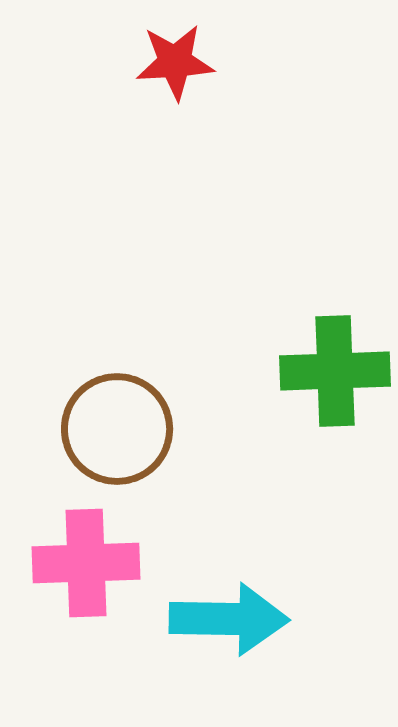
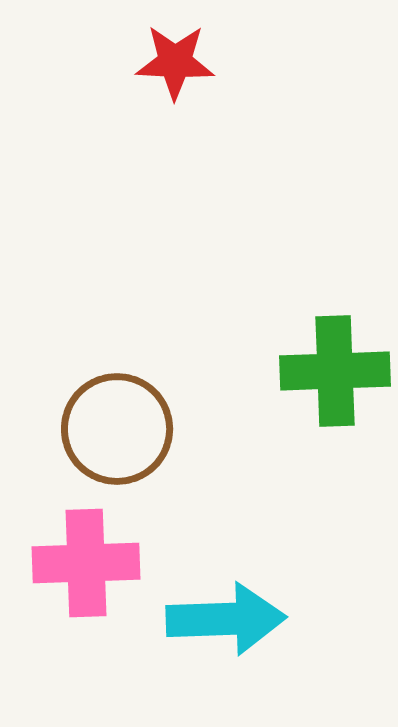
red star: rotated 6 degrees clockwise
cyan arrow: moved 3 px left; rotated 3 degrees counterclockwise
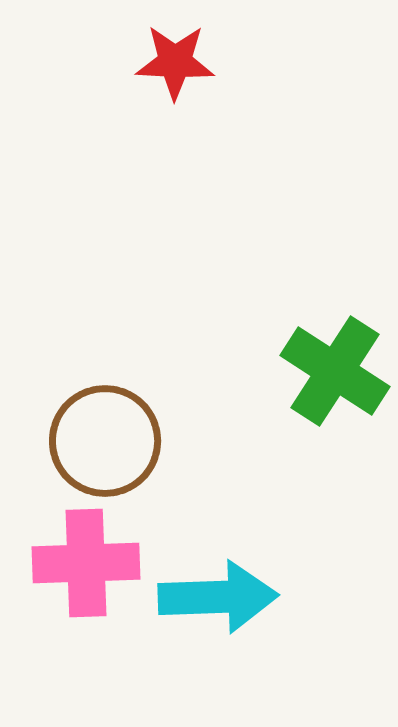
green cross: rotated 35 degrees clockwise
brown circle: moved 12 px left, 12 px down
cyan arrow: moved 8 px left, 22 px up
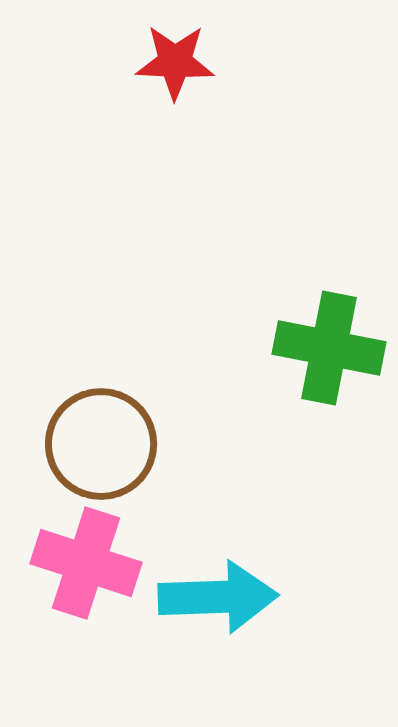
green cross: moved 6 px left, 23 px up; rotated 22 degrees counterclockwise
brown circle: moved 4 px left, 3 px down
pink cross: rotated 20 degrees clockwise
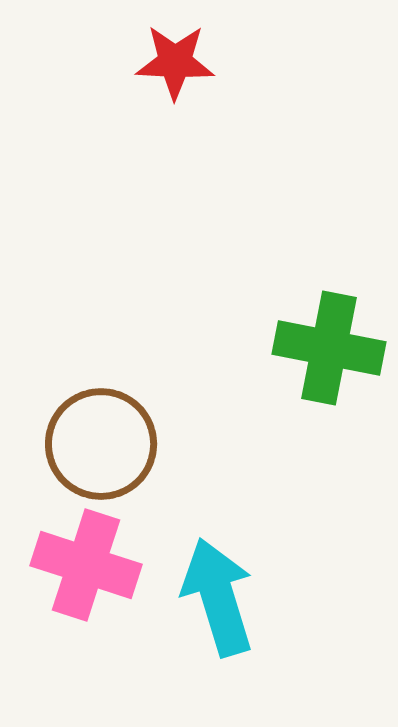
pink cross: moved 2 px down
cyan arrow: rotated 105 degrees counterclockwise
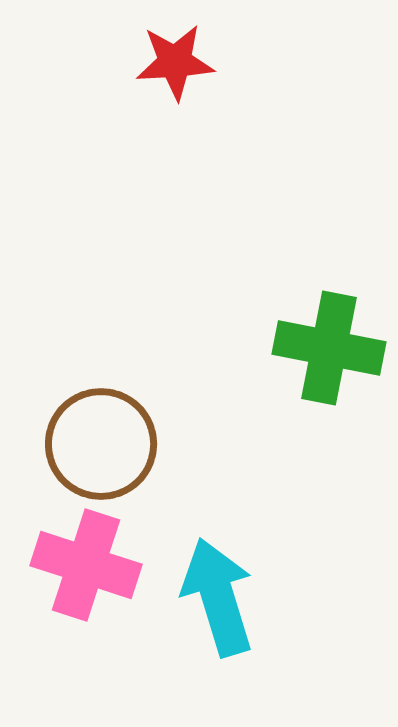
red star: rotated 6 degrees counterclockwise
